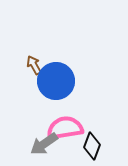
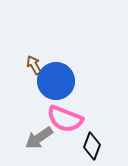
pink semicircle: moved 9 px up; rotated 150 degrees counterclockwise
gray arrow: moved 5 px left, 6 px up
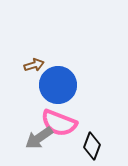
brown arrow: rotated 102 degrees clockwise
blue circle: moved 2 px right, 4 px down
pink semicircle: moved 6 px left, 4 px down
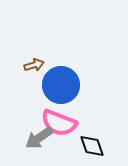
blue circle: moved 3 px right
black diamond: rotated 40 degrees counterclockwise
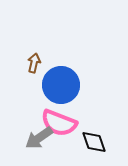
brown arrow: moved 2 px up; rotated 60 degrees counterclockwise
black diamond: moved 2 px right, 4 px up
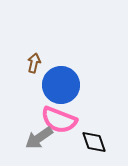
pink semicircle: moved 3 px up
